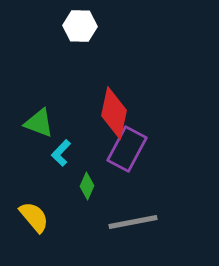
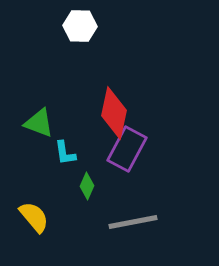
cyan L-shape: moved 4 px right; rotated 52 degrees counterclockwise
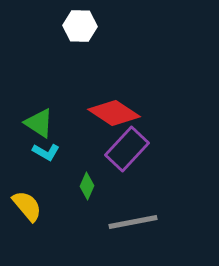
red diamond: rotated 69 degrees counterclockwise
green triangle: rotated 12 degrees clockwise
purple rectangle: rotated 15 degrees clockwise
cyan L-shape: moved 19 px left, 1 px up; rotated 52 degrees counterclockwise
yellow semicircle: moved 7 px left, 11 px up
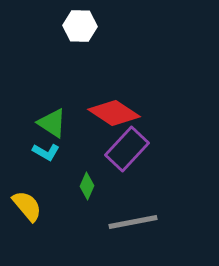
green triangle: moved 13 px right
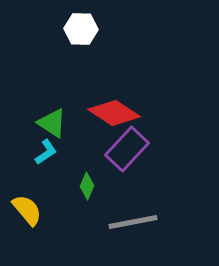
white hexagon: moved 1 px right, 3 px down
cyan L-shape: rotated 64 degrees counterclockwise
yellow semicircle: moved 4 px down
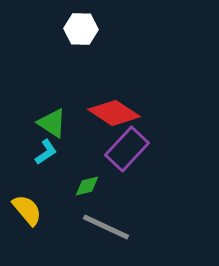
green diamond: rotated 52 degrees clockwise
gray line: moved 27 px left, 5 px down; rotated 36 degrees clockwise
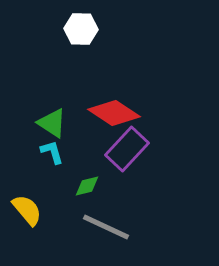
cyan L-shape: moved 6 px right; rotated 72 degrees counterclockwise
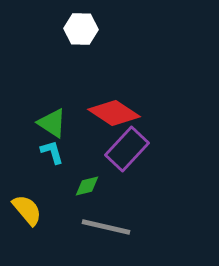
gray line: rotated 12 degrees counterclockwise
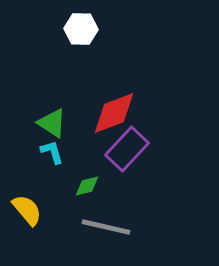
red diamond: rotated 54 degrees counterclockwise
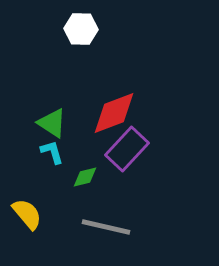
green diamond: moved 2 px left, 9 px up
yellow semicircle: moved 4 px down
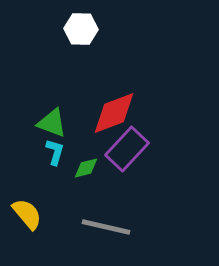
green triangle: rotated 12 degrees counterclockwise
cyan L-shape: moved 3 px right; rotated 32 degrees clockwise
green diamond: moved 1 px right, 9 px up
